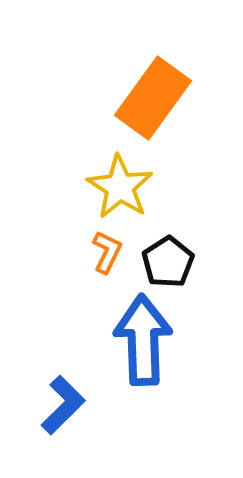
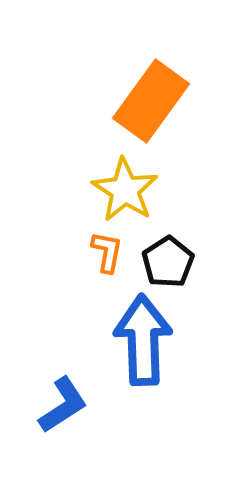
orange rectangle: moved 2 px left, 3 px down
yellow star: moved 5 px right, 3 px down
orange L-shape: rotated 15 degrees counterclockwise
blue L-shape: rotated 12 degrees clockwise
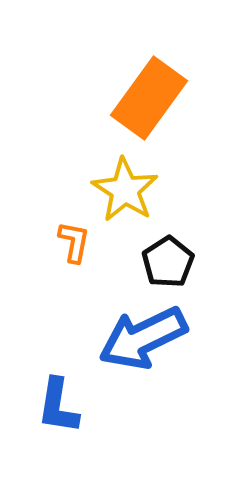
orange rectangle: moved 2 px left, 3 px up
orange L-shape: moved 33 px left, 10 px up
blue arrow: moved 2 px up; rotated 114 degrees counterclockwise
blue L-shape: moved 5 px left, 1 px down; rotated 132 degrees clockwise
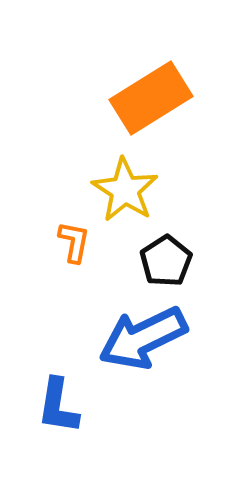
orange rectangle: moved 2 px right; rotated 22 degrees clockwise
black pentagon: moved 2 px left, 1 px up
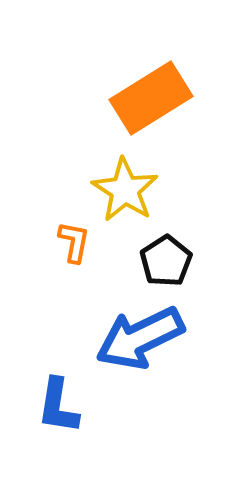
blue arrow: moved 3 px left
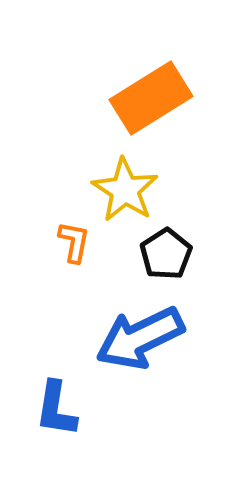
black pentagon: moved 7 px up
blue L-shape: moved 2 px left, 3 px down
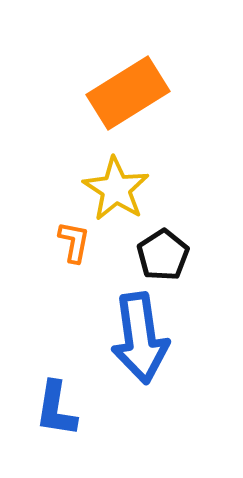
orange rectangle: moved 23 px left, 5 px up
yellow star: moved 9 px left, 1 px up
black pentagon: moved 3 px left, 1 px down
blue arrow: rotated 72 degrees counterclockwise
